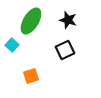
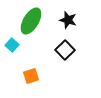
black square: rotated 18 degrees counterclockwise
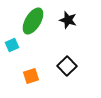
green ellipse: moved 2 px right
cyan square: rotated 24 degrees clockwise
black square: moved 2 px right, 16 px down
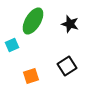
black star: moved 2 px right, 4 px down
black square: rotated 12 degrees clockwise
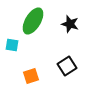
cyan square: rotated 32 degrees clockwise
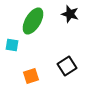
black star: moved 10 px up
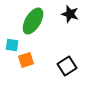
orange square: moved 5 px left, 16 px up
